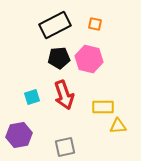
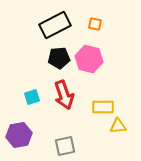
gray square: moved 1 px up
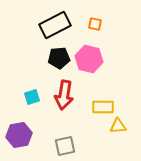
red arrow: rotated 28 degrees clockwise
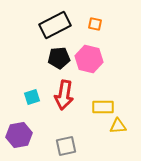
gray square: moved 1 px right
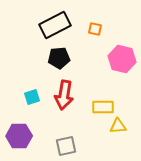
orange square: moved 5 px down
pink hexagon: moved 33 px right
purple hexagon: moved 1 px down; rotated 10 degrees clockwise
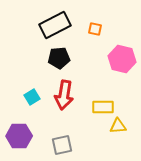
cyan square: rotated 14 degrees counterclockwise
gray square: moved 4 px left, 1 px up
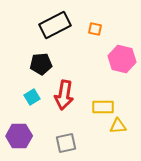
black pentagon: moved 18 px left, 6 px down
gray square: moved 4 px right, 2 px up
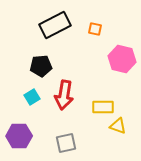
black pentagon: moved 2 px down
yellow triangle: rotated 24 degrees clockwise
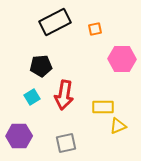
black rectangle: moved 3 px up
orange square: rotated 24 degrees counterclockwise
pink hexagon: rotated 12 degrees counterclockwise
yellow triangle: rotated 42 degrees counterclockwise
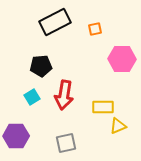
purple hexagon: moved 3 px left
